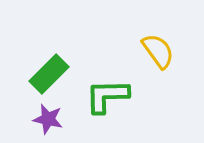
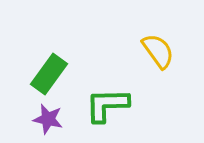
green rectangle: rotated 9 degrees counterclockwise
green L-shape: moved 9 px down
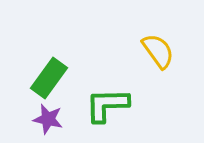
green rectangle: moved 4 px down
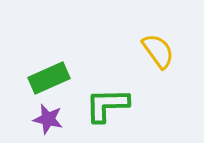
green rectangle: rotated 30 degrees clockwise
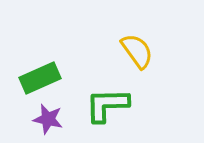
yellow semicircle: moved 21 px left
green rectangle: moved 9 px left
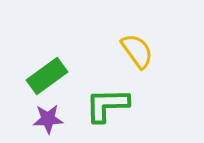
green rectangle: moved 7 px right, 2 px up; rotated 12 degrees counterclockwise
purple star: rotated 16 degrees counterclockwise
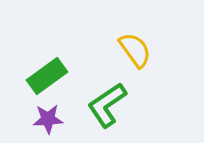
yellow semicircle: moved 2 px left, 1 px up
green L-shape: rotated 33 degrees counterclockwise
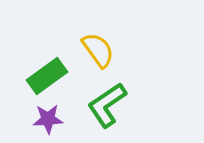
yellow semicircle: moved 37 px left
